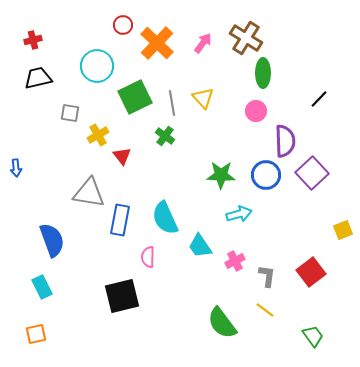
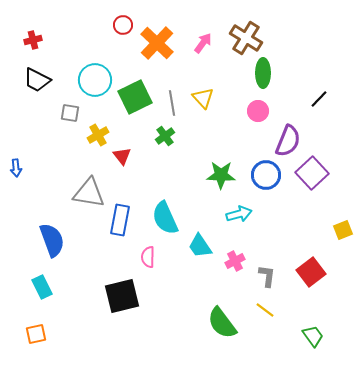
cyan circle: moved 2 px left, 14 px down
black trapezoid: moved 1 px left, 2 px down; rotated 140 degrees counterclockwise
pink circle: moved 2 px right
green cross: rotated 18 degrees clockwise
purple semicircle: moved 3 px right; rotated 24 degrees clockwise
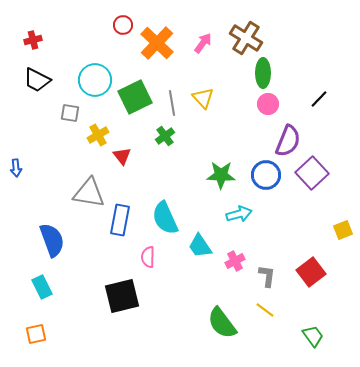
pink circle: moved 10 px right, 7 px up
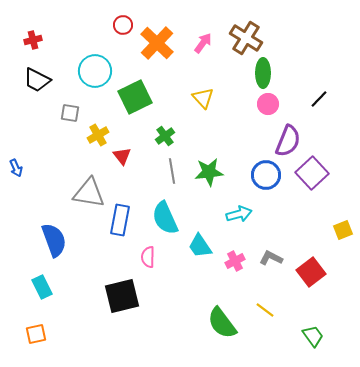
cyan circle: moved 9 px up
gray line: moved 68 px down
blue arrow: rotated 18 degrees counterclockwise
green star: moved 12 px left, 3 px up; rotated 8 degrees counterclockwise
blue semicircle: moved 2 px right
gray L-shape: moved 4 px right, 18 px up; rotated 70 degrees counterclockwise
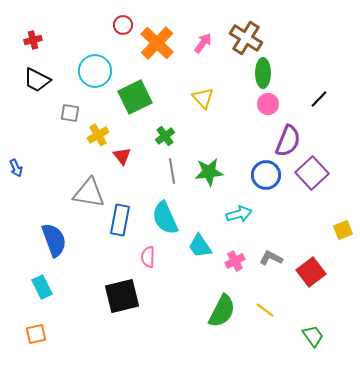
green semicircle: moved 12 px up; rotated 116 degrees counterclockwise
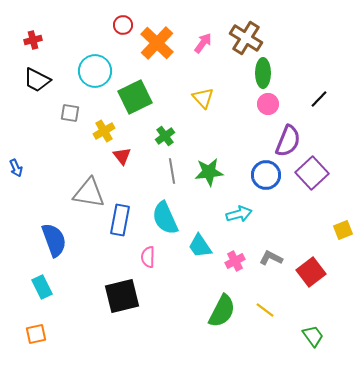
yellow cross: moved 6 px right, 4 px up
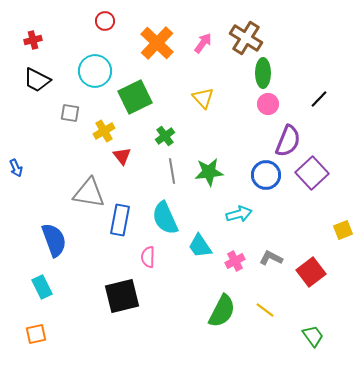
red circle: moved 18 px left, 4 px up
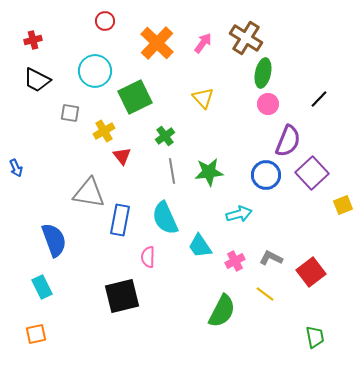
green ellipse: rotated 12 degrees clockwise
yellow square: moved 25 px up
yellow line: moved 16 px up
green trapezoid: moved 2 px right, 1 px down; rotated 25 degrees clockwise
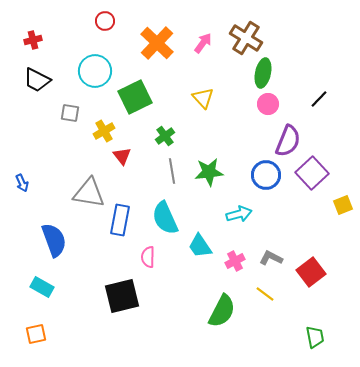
blue arrow: moved 6 px right, 15 px down
cyan rectangle: rotated 35 degrees counterclockwise
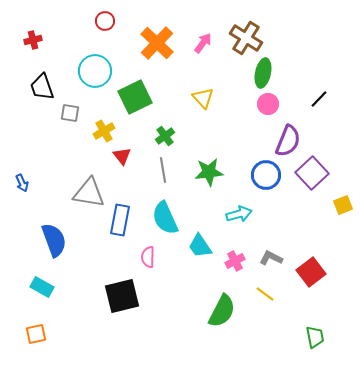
black trapezoid: moved 5 px right, 7 px down; rotated 44 degrees clockwise
gray line: moved 9 px left, 1 px up
